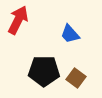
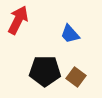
black pentagon: moved 1 px right
brown square: moved 1 px up
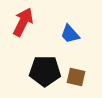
red arrow: moved 5 px right, 2 px down
brown square: rotated 24 degrees counterclockwise
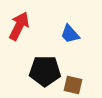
red arrow: moved 4 px left, 4 px down
brown square: moved 3 px left, 8 px down
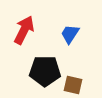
red arrow: moved 5 px right, 4 px down
blue trapezoid: rotated 75 degrees clockwise
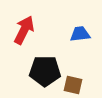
blue trapezoid: moved 10 px right; rotated 50 degrees clockwise
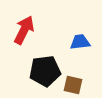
blue trapezoid: moved 8 px down
black pentagon: rotated 8 degrees counterclockwise
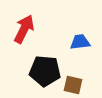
red arrow: moved 1 px up
black pentagon: rotated 12 degrees clockwise
